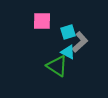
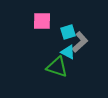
green triangle: moved 1 px down; rotated 15 degrees counterclockwise
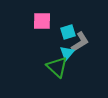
gray L-shape: rotated 10 degrees clockwise
cyan triangle: moved 1 px left, 1 px down; rotated 42 degrees clockwise
green triangle: rotated 25 degrees clockwise
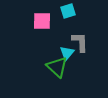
cyan square: moved 21 px up
gray L-shape: rotated 60 degrees counterclockwise
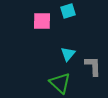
gray L-shape: moved 13 px right, 24 px down
cyan triangle: moved 1 px right, 1 px down
green triangle: moved 3 px right, 16 px down
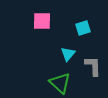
cyan square: moved 15 px right, 17 px down
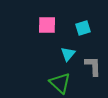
pink square: moved 5 px right, 4 px down
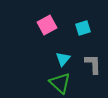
pink square: rotated 30 degrees counterclockwise
cyan triangle: moved 5 px left, 5 px down
gray L-shape: moved 2 px up
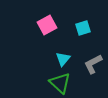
gray L-shape: rotated 115 degrees counterclockwise
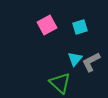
cyan square: moved 3 px left, 1 px up
cyan triangle: moved 12 px right
gray L-shape: moved 2 px left, 2 px up
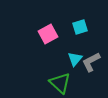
pink square: moved 1 px right, 9 px down
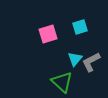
pink square: rotated 12 degrees clockwise
green triangle: moved 2 px right, 1 px up
